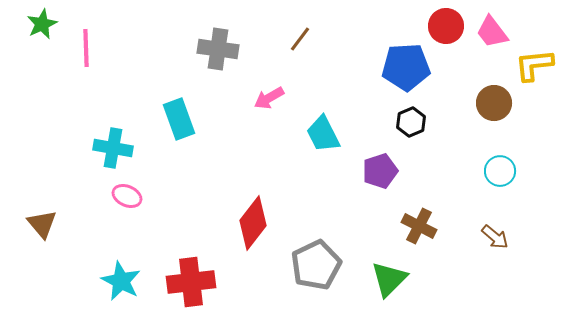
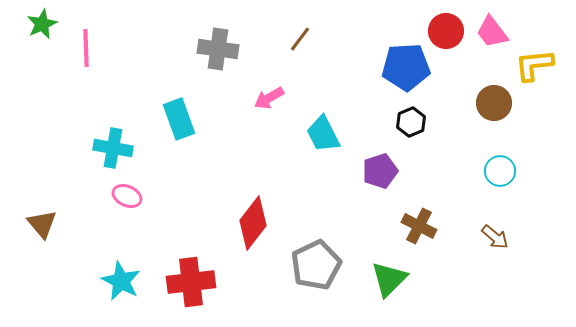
red circle: moved 5 px down
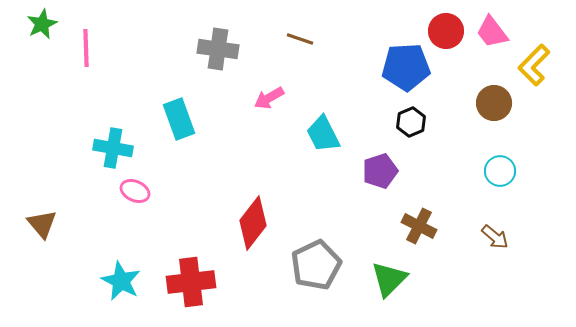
brown line: rotated 72 degrees clockwise
yellow L-shape: rotated 39 degrees counterclockwise
pink ellipse: moved 8 px right, 5 px up
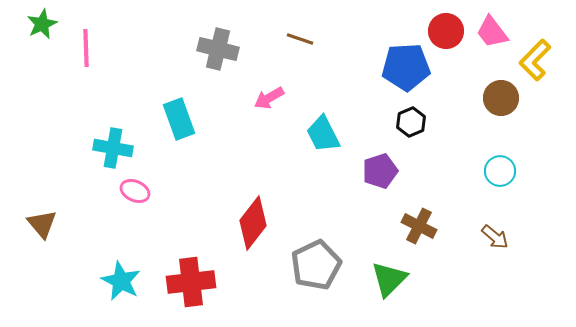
gray cross: rotated 6 degrees clockwise
yellow L-shape: moved 1 px right, 5 px up
brown circle: moved 7 px right, 5 px up
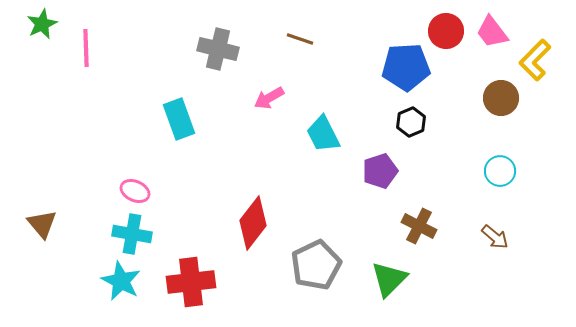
cyan cross: moved 19 px right, 86 px down
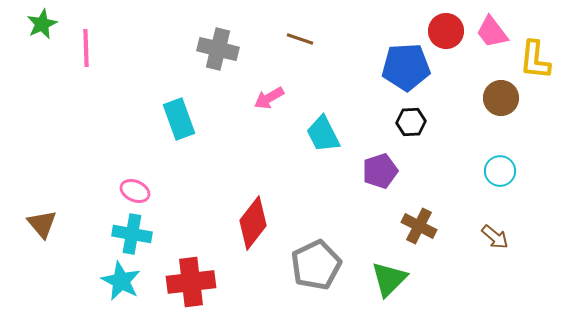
yellow L-shape: rotated 39 degrees counterclockwise
black hexagon: rotated 20 degrees clockwise
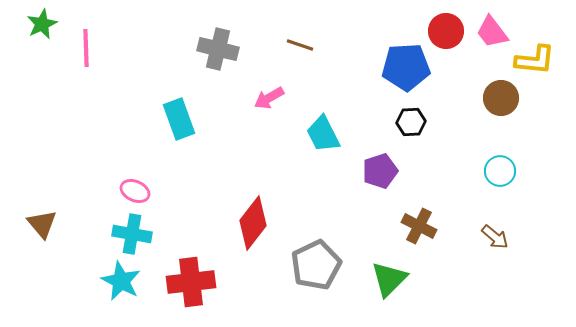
brown line: moved 6 px down
yellow L-shape: rotated 90 degrees counterclockwise
